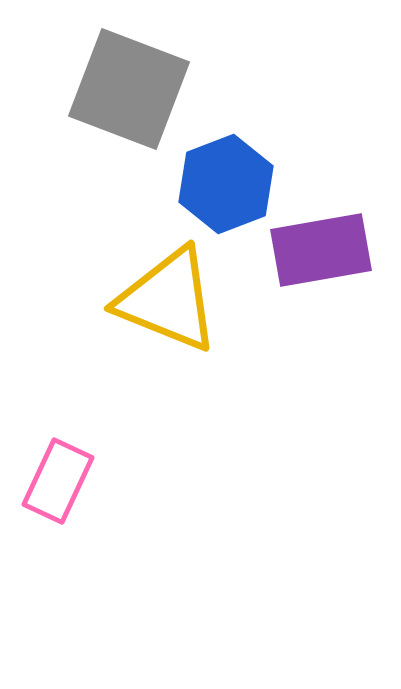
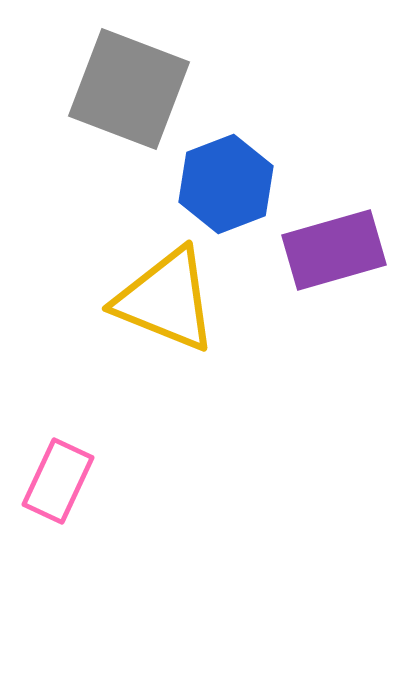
purple rectangle: moved 13 px right; rotated 6 degrees counterclockwise
yellow triangle: moved 2 px left
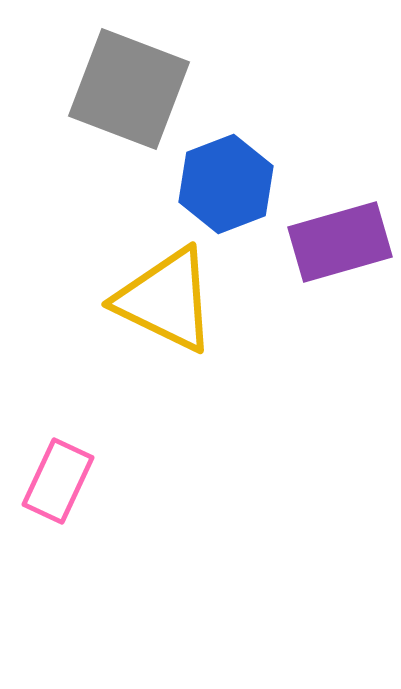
purple rectangle: moved 6 px right, 8 px up
yellow triangle: rotated 4 degrees clockwise
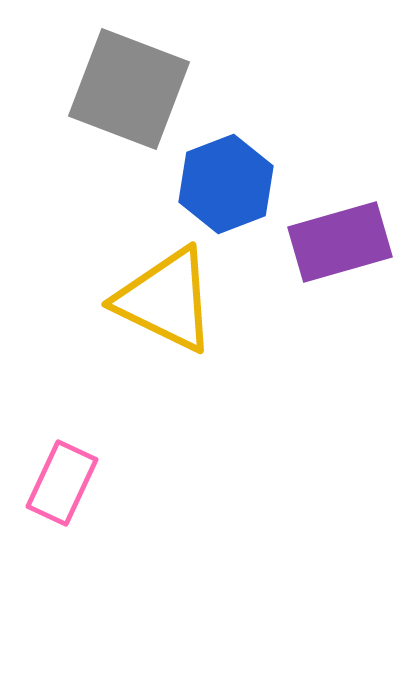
pink rectangle: moved 4 px right, 2 px down
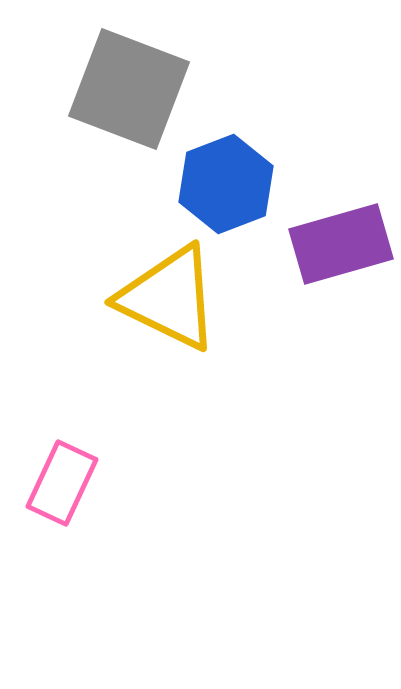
purple rectangle: moved 1 px right, 2 px down
yellow triangle: moved 3 px right, 2 px up
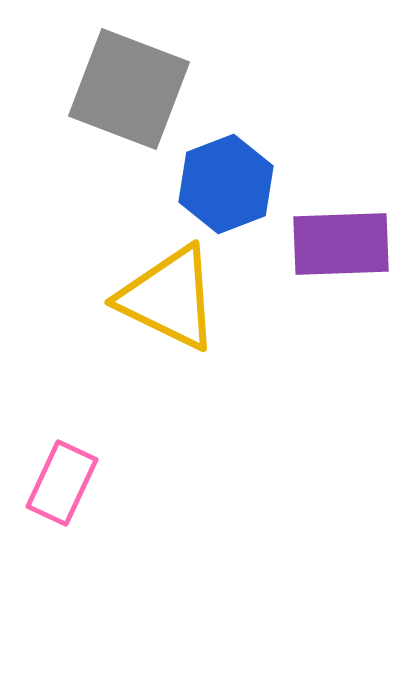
purple rectangle: rotated 14 degrees clockwise
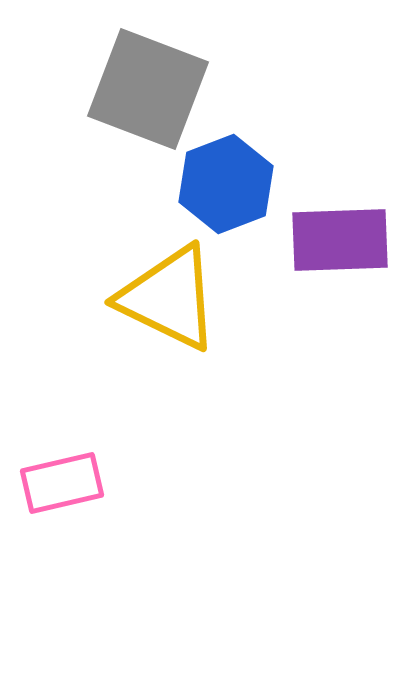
gray square: moved 19 px right
purple rectangle: moved 1 px left, 4 px up
pink rectangle: rotated 52 degrees clockwise
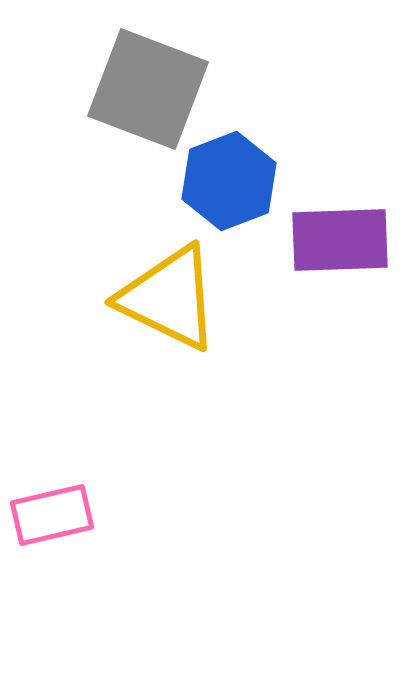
blue hexagon: moved 3 px right, 3 px up
pink rectangle: moved 10 px left, 32 px down
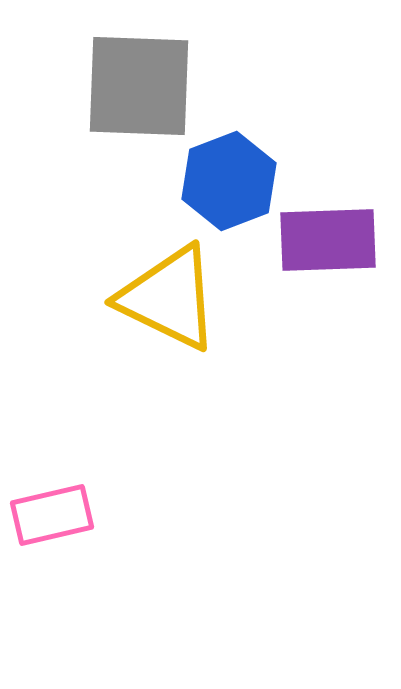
gray square: moved 9 px left, 3 px up; rotated 19 degrees counterclockwise
purple rectangle: moved 12 px left
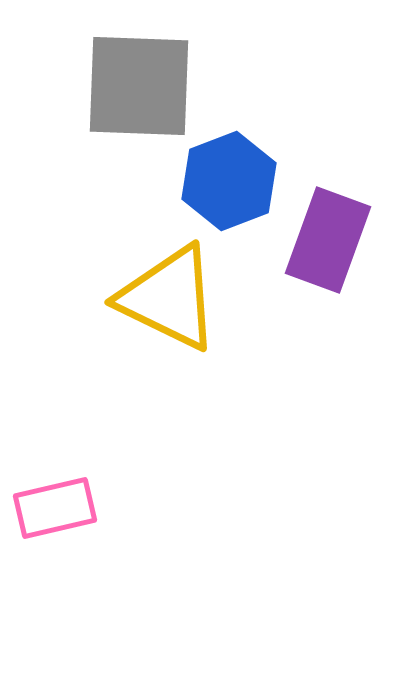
purple rectangle: rotated 68 degrees counterclockwise
pink rectangle: moved 3 px right, 7 px up
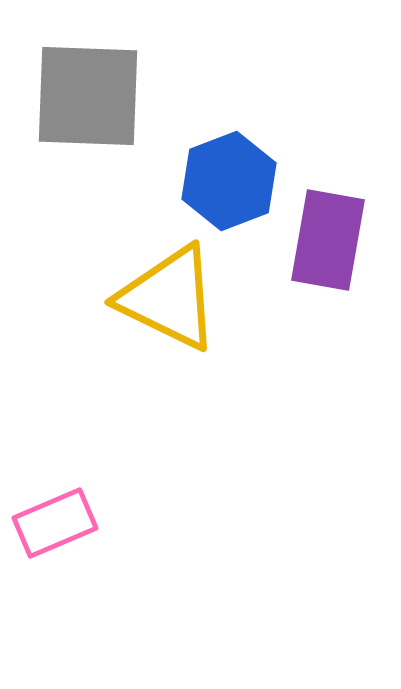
gray square: moved 51 px left, 10 px down
purple rectangle: rotated 10 degrees counterclockwise
pink rectangle: moved 15 px down; rotated 10 degrees counterclockwise
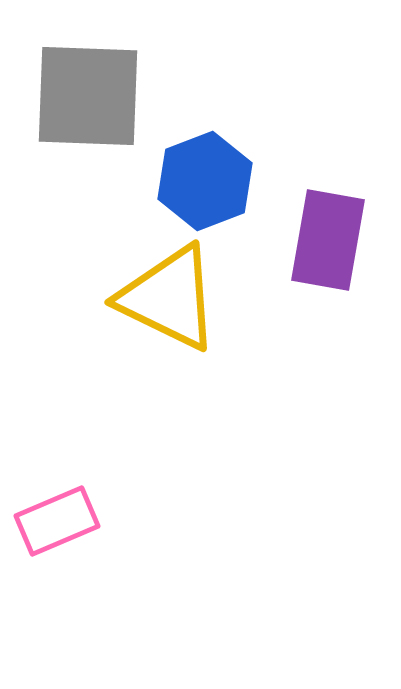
blue hexagon: moved 24 px left
pink rectangle: moved 2 px right, 2 px up
